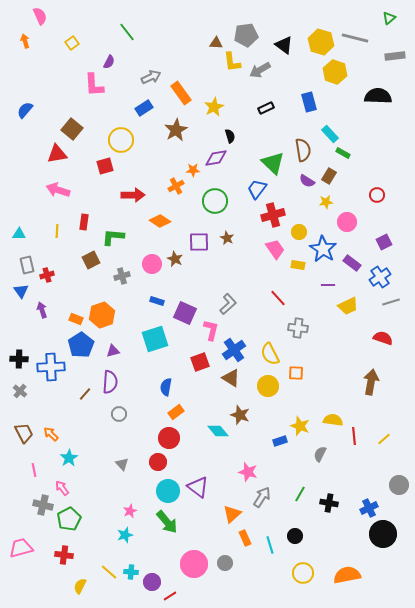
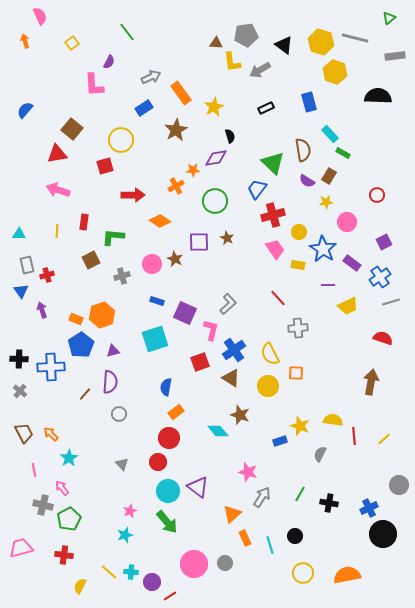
gray cross at (298, 328): rotated 12 degrees counterclockwise
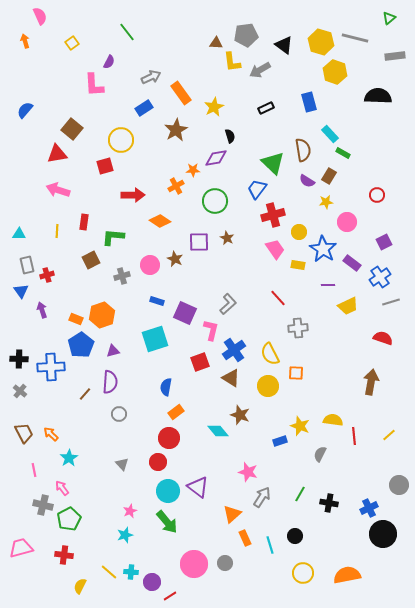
pink circle at (152, 264): moved 2 px left, 1 px down
yellow line at (384, 439): moved 5 px right, 4 px up
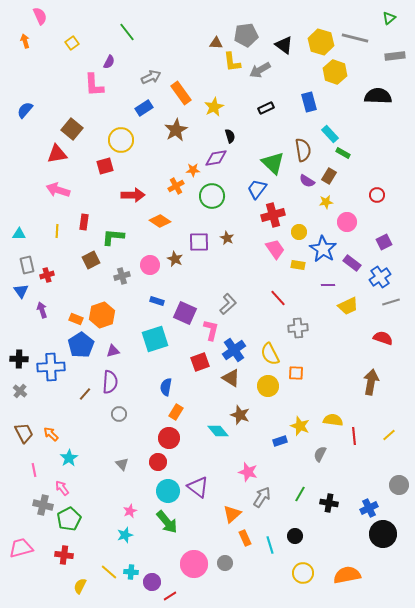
green circle at (215, 201): moved 3 px left, 5 px up
orange rectangle at (176, 412): rotated 21 degrees counterclockwise
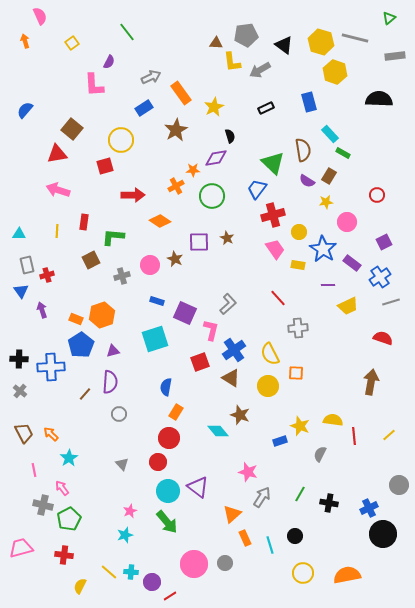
black semicircle at (378, 96): moved 1 px right, 3 px down
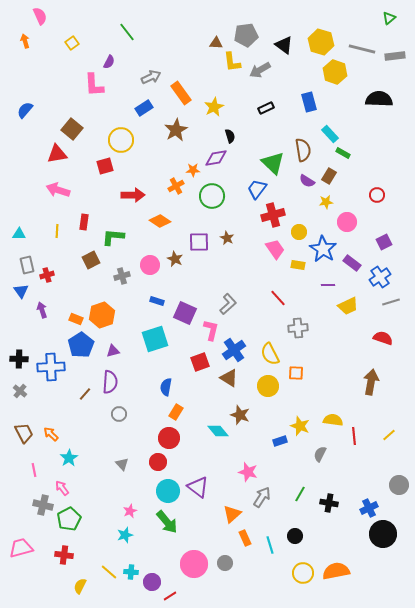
gray line at (355, 38): moved 7 px right, 11 px down
brown triangle at (231, 378): moved 2 px left
orange semicircle at (347, 575): moved 11 px left, 4 px up
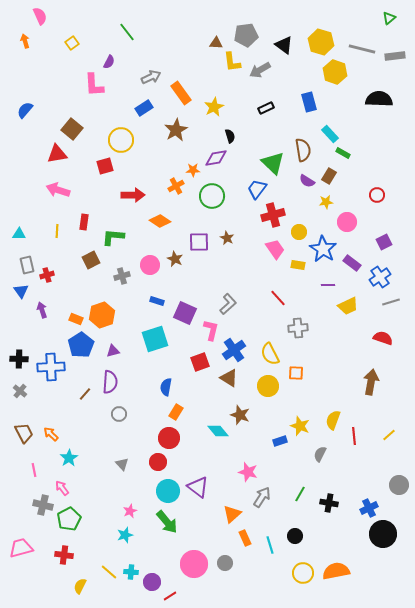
yellow semicircle at (333, 420): rotated 78 degrees counterclockwise
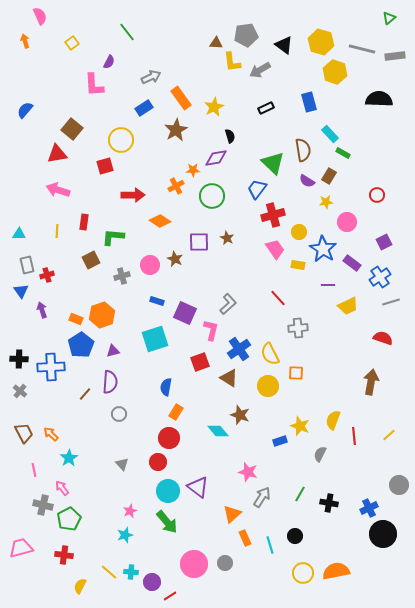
orange rectangle at (181, 93): moved 5 px down
blue cross at (234, 350): moved 5 px right, 1 px up
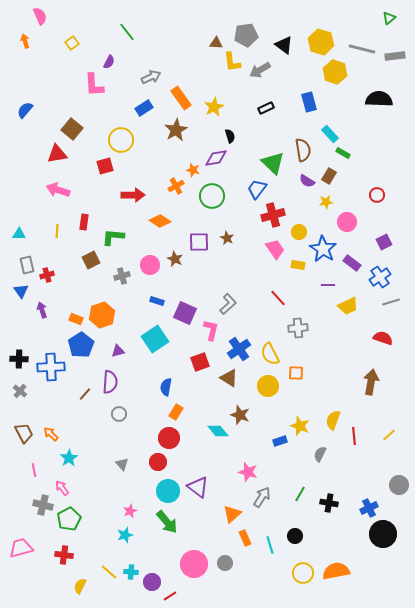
orange star at (193, 170): rotated 16 degrees clockwise
cyan square at (155, 339): rotated 16 degrees counterclockwise
purple triangle at (113, 351): moved 5 px right
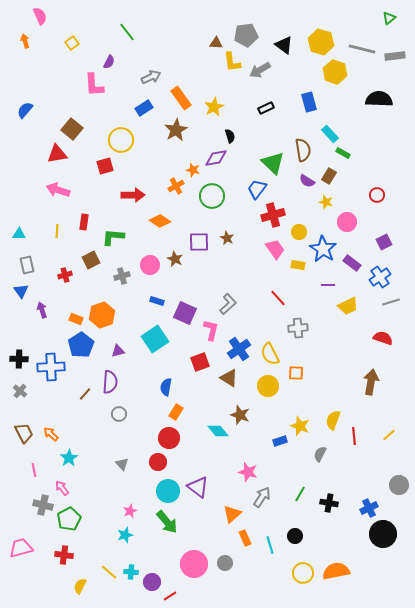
yellow star at (326, 202): rotated 24 degrees clockwise
red cross at (47, 275): moved 18 px right
